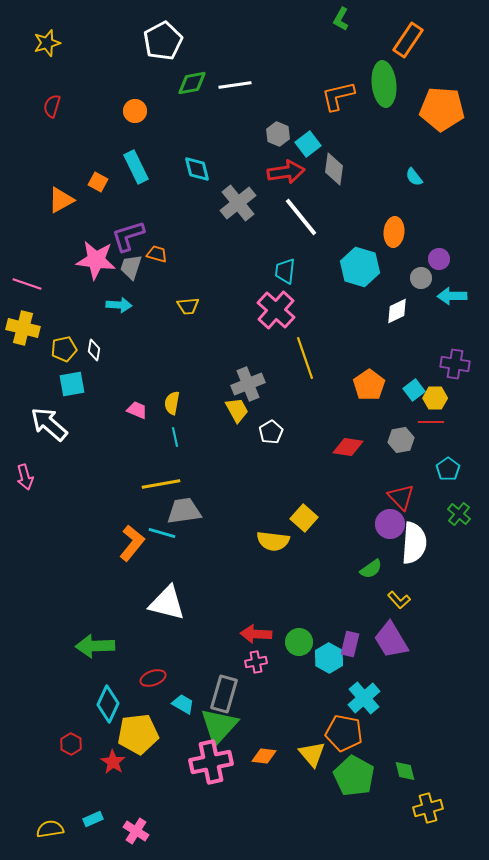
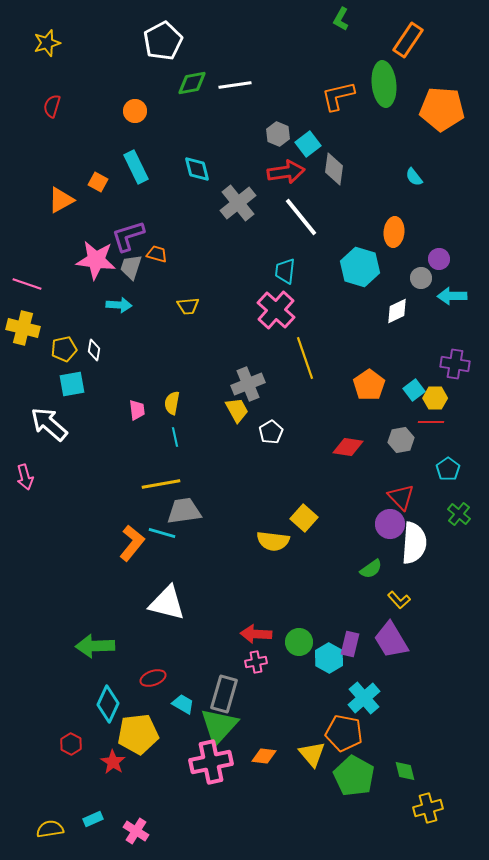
pink trapezoid at (137, 410): rotated 60 degrees clockwise
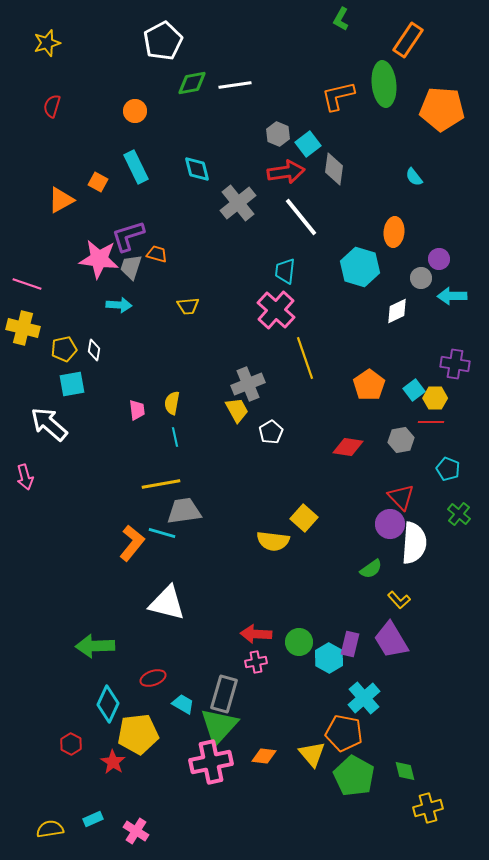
pink star at (96, 260): moved 3 px right, 1 px up
cyan pentagon at (448, 469): rotated 15 degrees counterclockwise
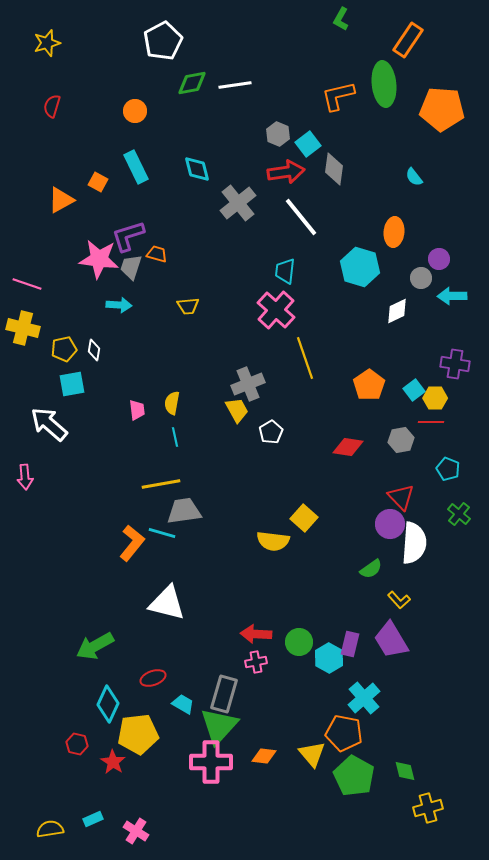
pink arrow at (25, 477): rotated 10 degrees clockwise
green arrow at (95, 646): rotated 27 degrees counterclockwise
red hexagon at (71, 744): moved 6 px right; rotated 15 degrees counterclockwise
pink cross at (211, 762): rotated 12 degrees clockwise
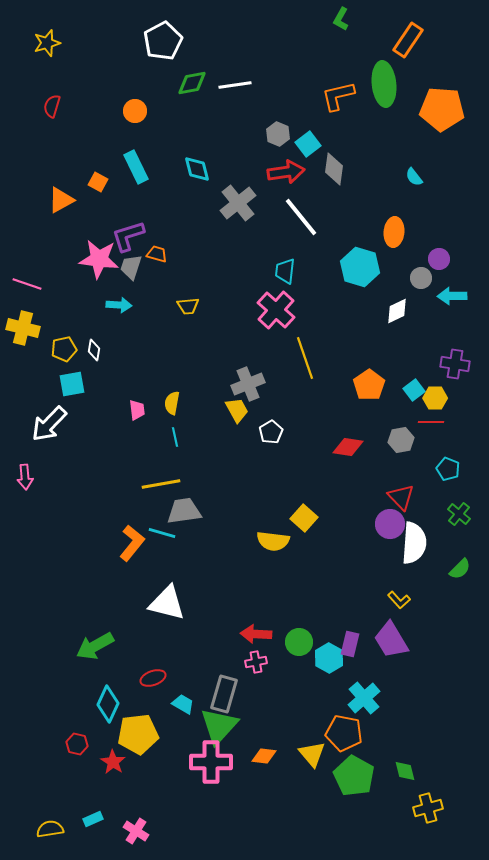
white arrow at (49, 424): rotated 87 degrees counterclockwise
green semicircle at (371, 569): moved 89 px right; rotated 10 degrees counterclockwise
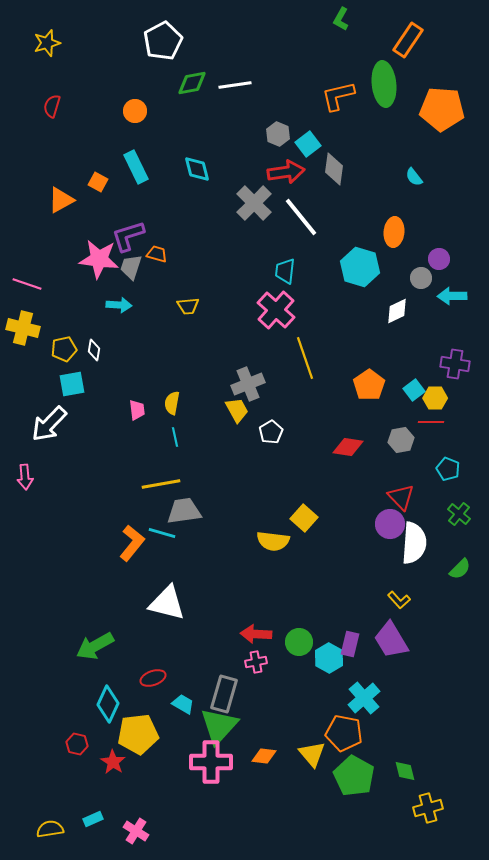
gray cross at (238, 203): moved 16 px right; rotated 6 degrees counterclockwise
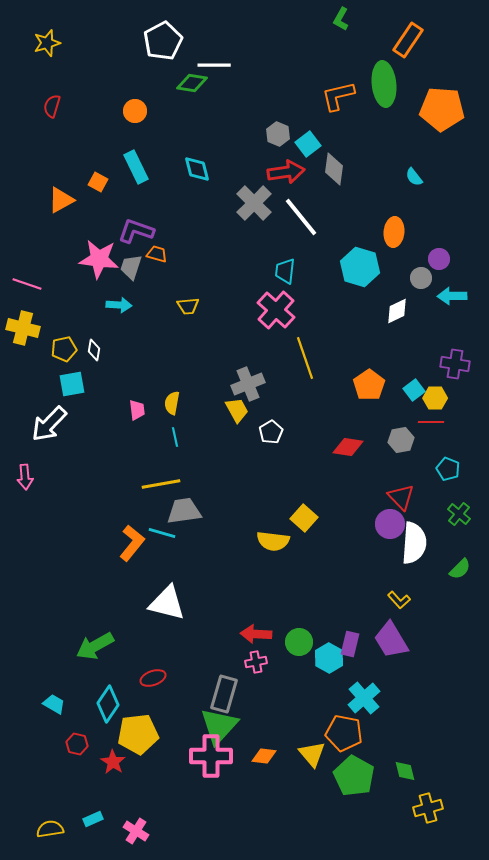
green diamond at (192, 83): rotated 20 degrees clockwise
white line at (235, 85): moved 21 px left, 20 px up; rotated 8 degrees clockwise
purple L-shape at (128, 236): moved 8 px right, 5 px up; rotated 36 degrees clockwise
cyan diamond at (108, 704): rotated 9 degrees clockwise
cyan trapezoid at (183, 704): moved 129 px left
pink cross at (211, 762): moved 6 px up
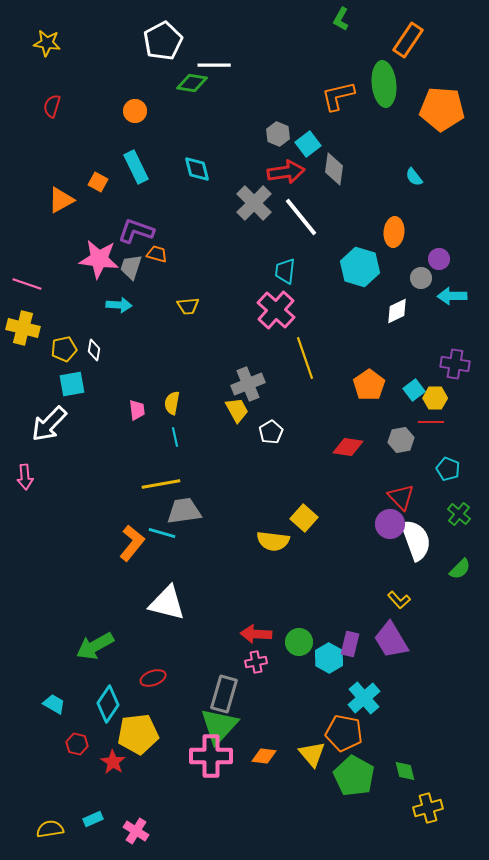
yellow star at (47, 43): rotated 24 degrees clockwise
white semicircle at (414, 543): moved 2 px right, 3 px up; rotated 24 degrees counterclockwise
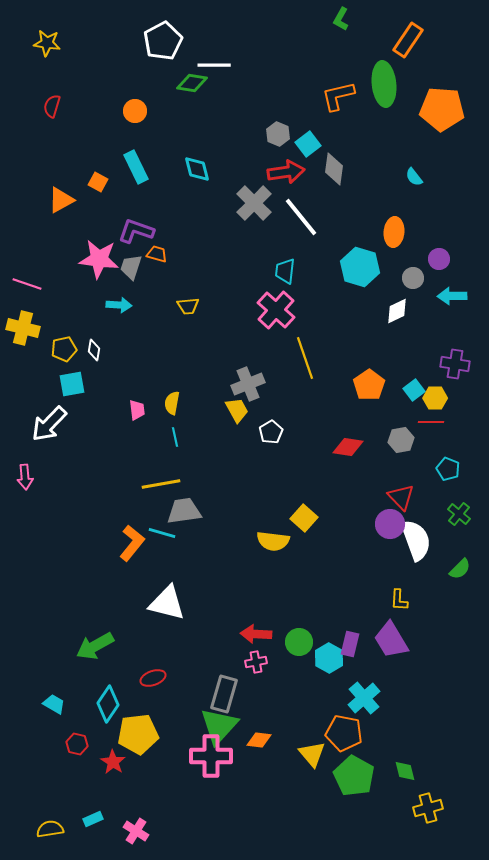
gray circle at (421, 278): moved 8 px left
yellow L-shape at (399, 600): rotated 45 degrees clockwise
orange diamond at (264, 756): moved 5 px left, 16 px up
